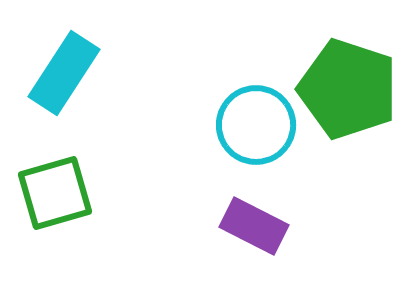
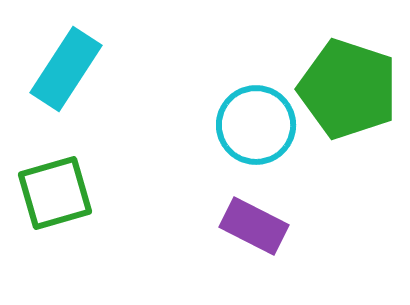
cyan rectangle: moved 2 px right, 4 px up
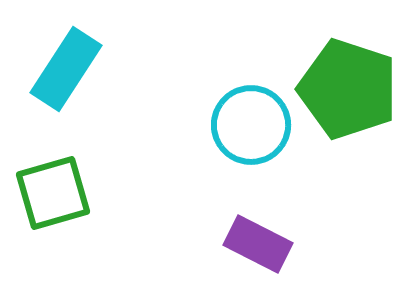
cyan circle: moved 5 px left
green square: moved 2 px left
purple rectangle: moved 4 px right, 18 px down
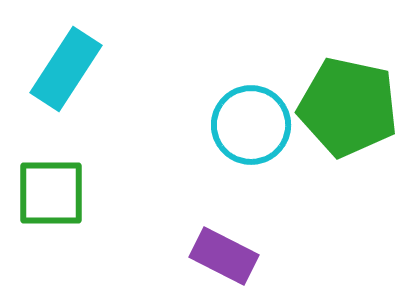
green pentagon: moved 18 px down; rotated 6 degrees counterclockwise
green square: moved 2 px left; rotated 16 degrees clockwise
purple rectangle: moved 34 px left, 12 px down
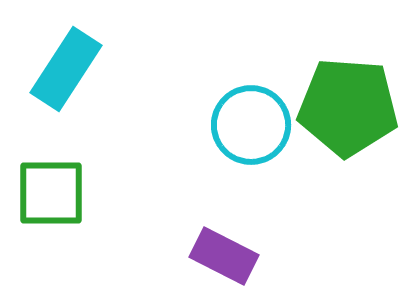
green pentagon: rotated 8 degrees counterclockwise
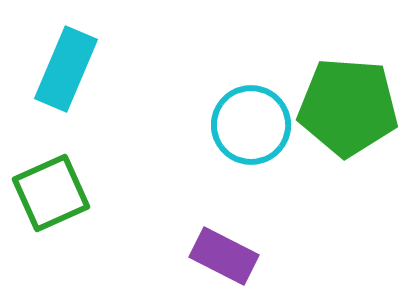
cyan rectangle: rotated 10 degrees counterclockwise
green square: rotated 24 degrees counterclockwise
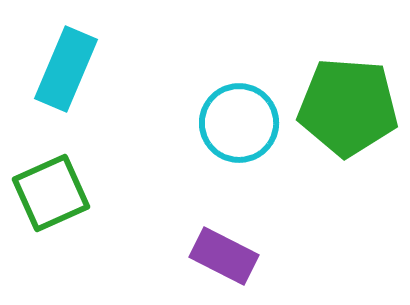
cyan circle: moved 12 px left, 2 px up
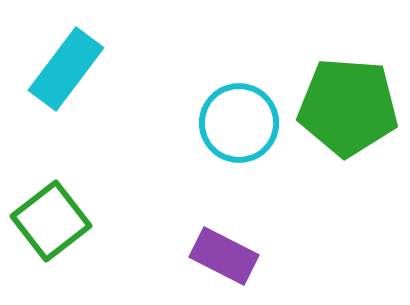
cyan rectangle: rotated 14 degrees clockwise
green square: moved 28 px down; rotated 14 degrees counterclockwise
